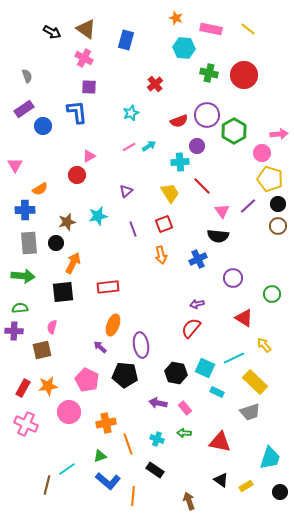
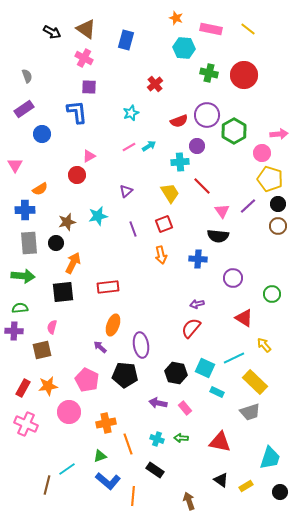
blue circle at (43, 126): moved 1 px left, 8 px down
blue cross at (198, 259): rotated 30 degrees clockwise
green arrow at (184, 433): moved 3 px left, 5 px down
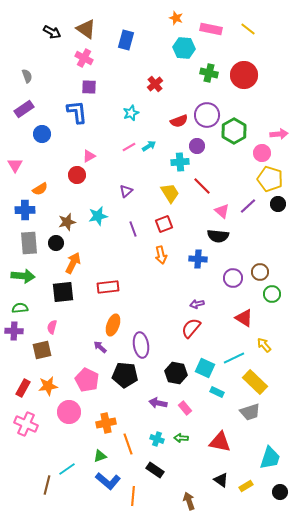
pink triangle at (222, 211): rotated 14 degrees counterclockwise
brown circle at (278, 226): moved 18 px left, 46 px down
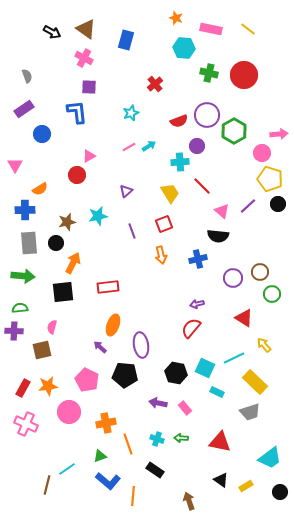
purple line at (133, 229): moved 1 px left, 2 px down
blue cross at (198, 259): rotated 18 degrees counterclockwise
cyan trapezoid at (270, 458): rotated 35 degrees clockwise
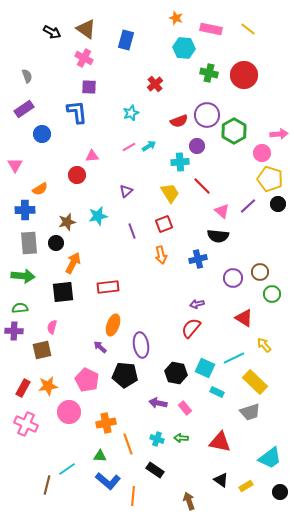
pink triangle at (89, 156): moved 3 px right; rotated 24 degrees clockwise
green triangle at (100, 456): rotated 24 degrees clockwise
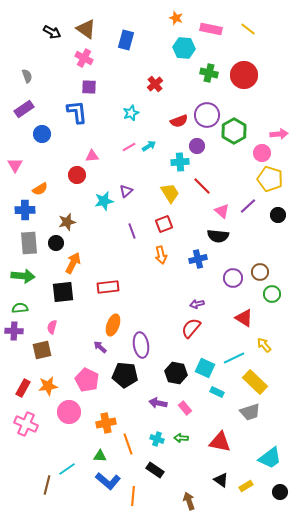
black circle at (278, 204): moved 11 px down
cyan star at (98, 216): moved 6 px right, 15 px up
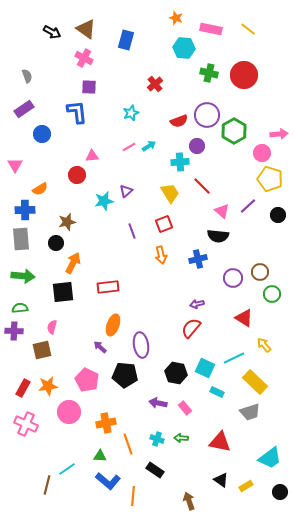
gray rectangle at (29, 243): moved 8 px left, 4 px up
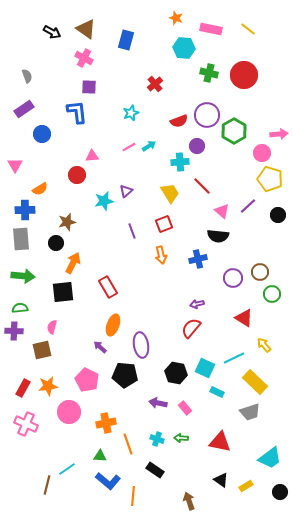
red rectangle at (108, 287): rotated 65 degrees clockwise
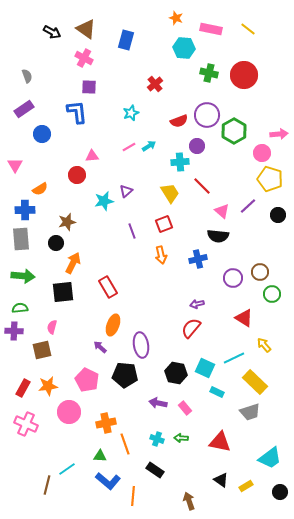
orange line at (128, 444): moved 3 px left
